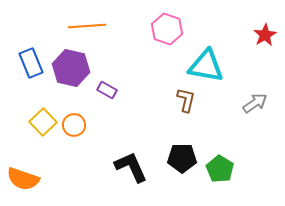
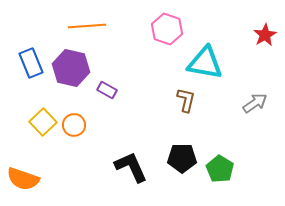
cyan triangle: moved 1 px left, 3 px up
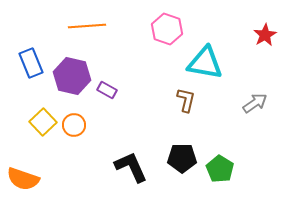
purple hexagon: moved 1 px right, 8 px down
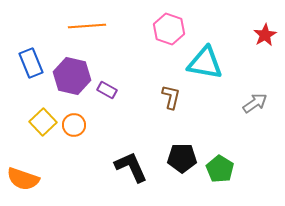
pink hexagon: moved 2 px right
brown L-shape: moved 15 px left, 3 px up
